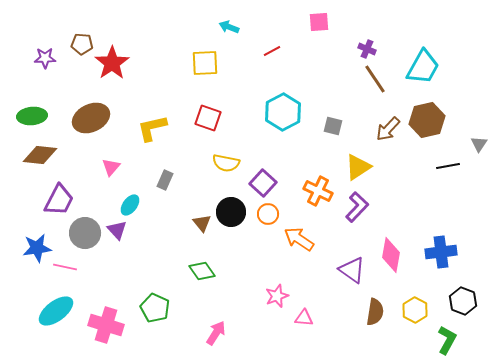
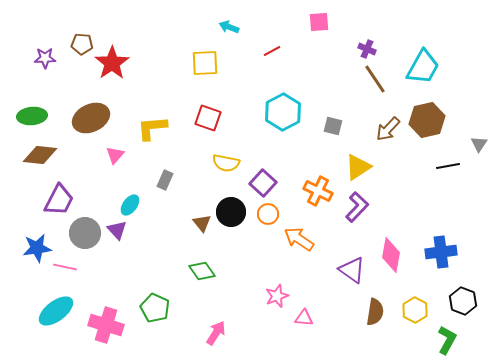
yellow L-shape at (152, 128): rotated 8 degrees clockwise
pink triangle at (111, 167): moved 4 px right, 12 px up
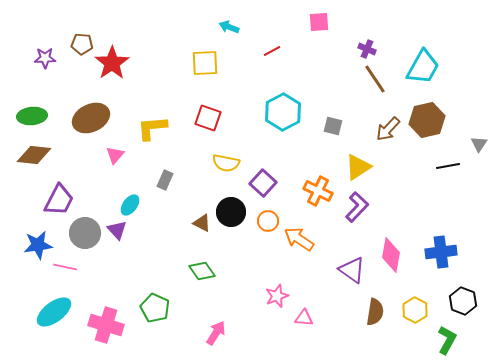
brown diamond at (40, 155): moved 6 px left
orange circle at (268, 214): moved 7 px down
brown triangle at (202, 223): rotated 24 degrees counterclockwise
blue star at (37, 248): moved 1 px right, 3 px up
cyan ellipse at (56, 311): moved 2 px left, 1 px down
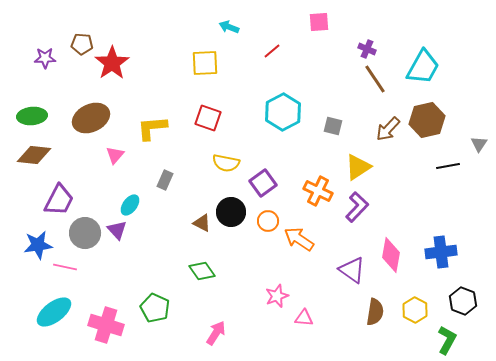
red line at (272, 51): rotated 12 degrees counterclockwise
purple square at (263, 183): rotated 12 degrees clockwise
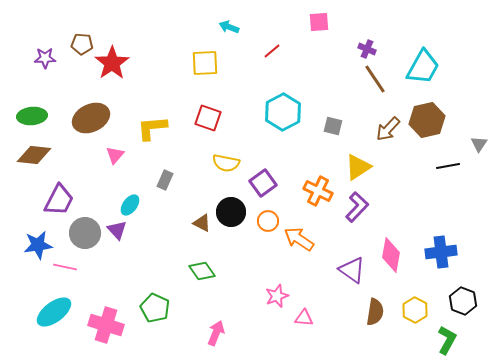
pink arrow at (216, 333): rotated 10 degrees counterclockwise
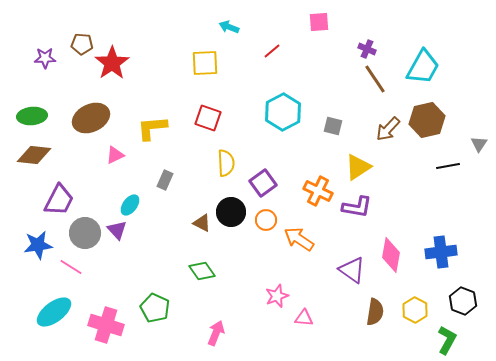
pink triangle at (115, 155): rotated 24 degrees clockwise
yellow semicircle at (226, 163): rotated 104 degrees counterclockwise
purple L-shape at (357, 207): rotated 56 degrees clockwise
orange circle at (268, 221): moved 2 px left, 1 px up
pink line at (65, 267): moved 6 px right; rotated 20 degrees clockwise
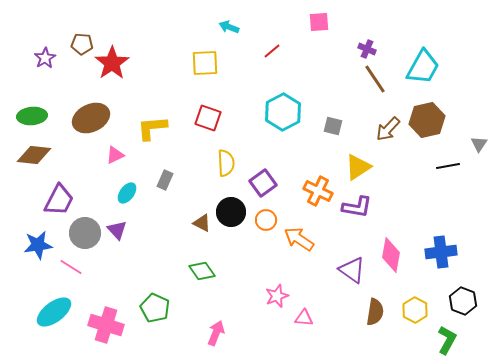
purple star at (45, 58): rotated 30 degrees counterclockwise
cyan ellipse at (130, 205): moved 3 px left, 12 px up
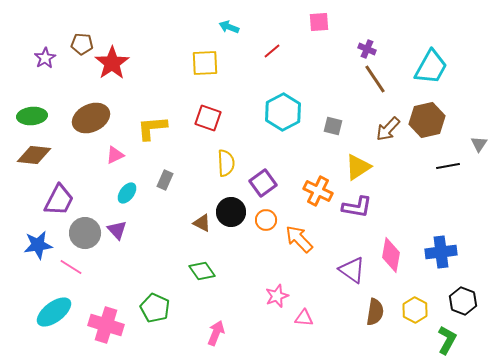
cyan trapezoid at (423, 67): moved 8 px right
orange arrow at (299, 239): rotated 12 degrees clockwise
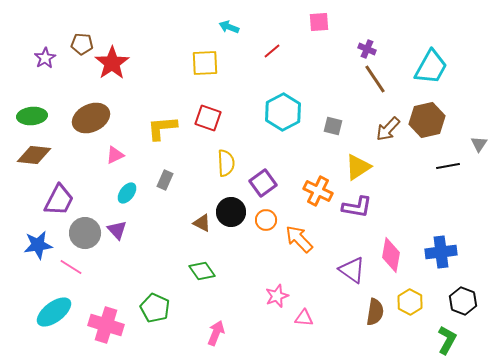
yellow L-shape at (152, 128): moved 10 px right
yellow hexagon at (415, 310): moved 5 px left, 8 px up
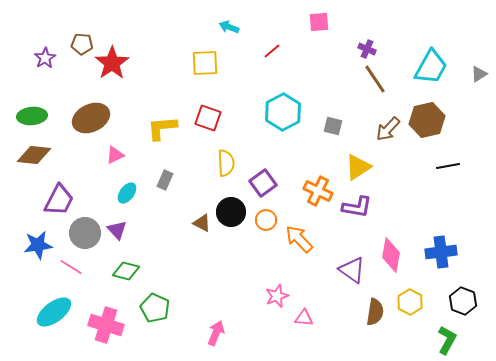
gray triangle at (479, 144): moved 70 px up; rotated 24 degrees clockwise
green diamond at (202, 271): moved 76 px left; rotated 40 degrees counterclockwise
